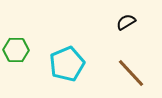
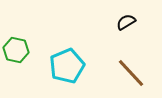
green hexagon: rotated 10 degrees clockwise
cyan pentagon: moved 2 px down
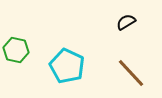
cyan pentagon: rotated 24 degrees counterclockwise
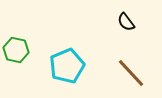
black semicircle: rotated 96 degrees counterclockwise
cyan pentagon: rotated 24 degrees clockwise
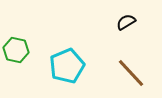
black semicircle: rotated 96 degrees clockwise
